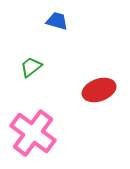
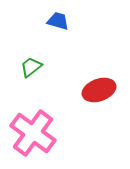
blue trapezoid: moved 1 px right
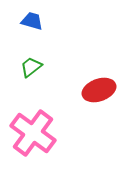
blue trapezoid: moved 26 px left
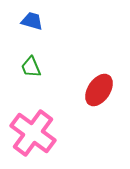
green trapezoid: rotated 75 degrees counterclockwise
red ellipse: rotated 36 degrees counterclockwise
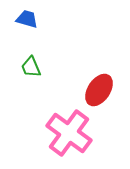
blue trapezoid: moved 5 px left, 2 px up
pink cross: moved 36 px right
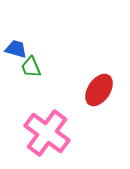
blue trapezoid: moved 11 px left, 30 px down
pink cross: moved 22 px left
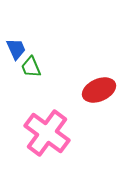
blue trapezoid: rotated 50 degrees clockwise
red ellipse: rotated 32 degrees clockwise
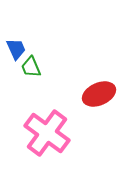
red ellipse: moved 4 px down
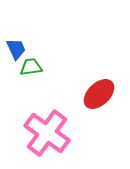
green trapezoid: rotated 105 degrees clockwise
red ellipse: rotated 20 degrees counterclockwise
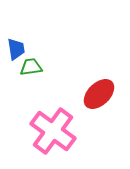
blue trapezoid: rotated 15 degrees clockwise
pink cross: moved 6 px right, 2 px up
